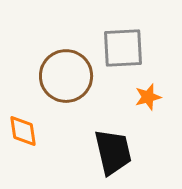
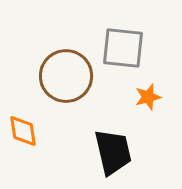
gray square: rotated 9 degrees clockwise
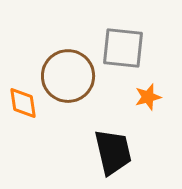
brown circle: moved 2 px right
orange diamond: moved 28 px up
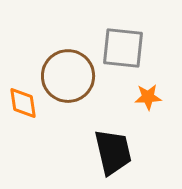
orange star: rotated 12 degrees clockwise
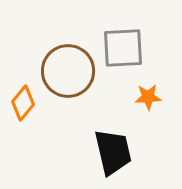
gray square: rotated 9 degrees counterclockwise
brown circle: moved 5 px up
orange diamond: rotated 48 degrees clockwise
